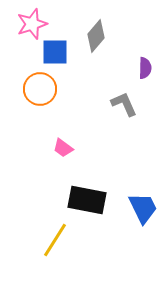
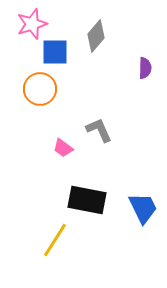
gray L-shape: moved 25 px left, 26 px down
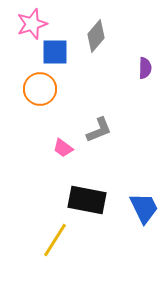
gray L-shape: rotated 92 degrees clockwise
blue trapezoid: moved 1 px right
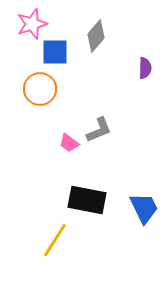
pink trapezoid: moved 6 px right, 5 px up
